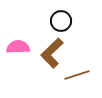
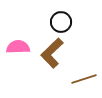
black circle: moved 1 px down
brown line: moved 7 px right, 4 px down
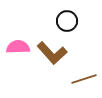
black circle: moved 6 px right, 1 px up
brown L-shape: rotated 88 degrees counterclockwise
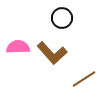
black circle: moved 5 px left, 3 px up
brown line: rotated 15 degrees counterclockwise
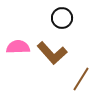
brown line: moved 3 px left; rotated 25 degrees counterclockwise
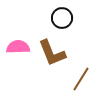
brown L-shape: rotated 20 degrees clockwise
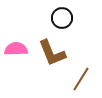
pink semicircle: moved 2 px left, 2 px down
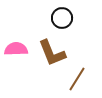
brown line: moved 4 px left
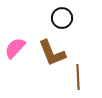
pink semicircle: moved 1 px left, 1 px up; rotated 45 degrees counterclockwise
brown line: moved 1 px right, 2 px up; rotated 35 degrees counterclockwise
